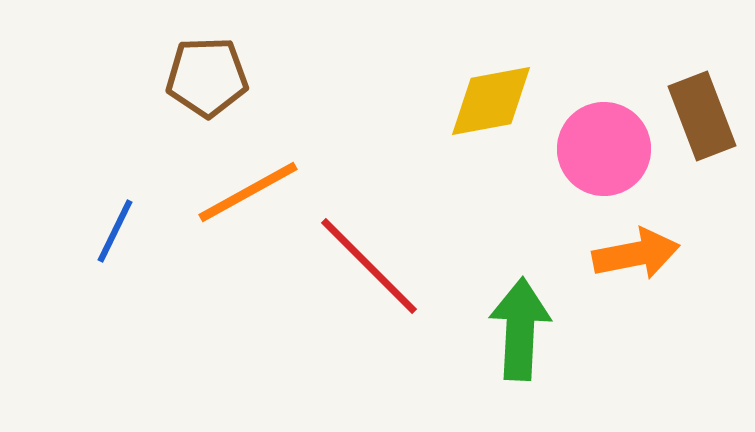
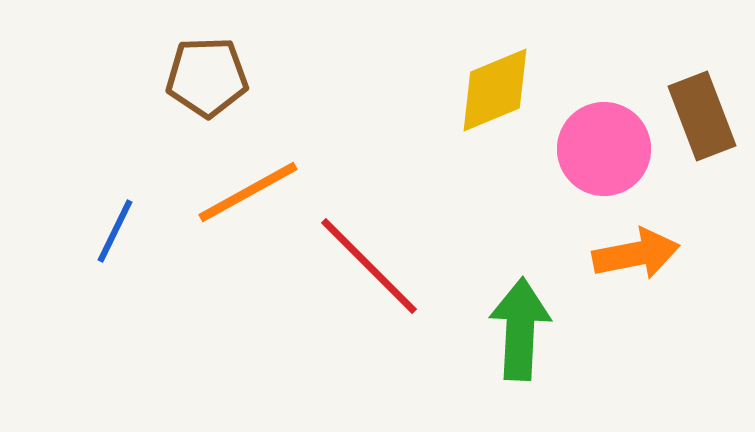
yellow diamond: moved 4 px right, 11 px up; rotated 12 degrees counterclockwise
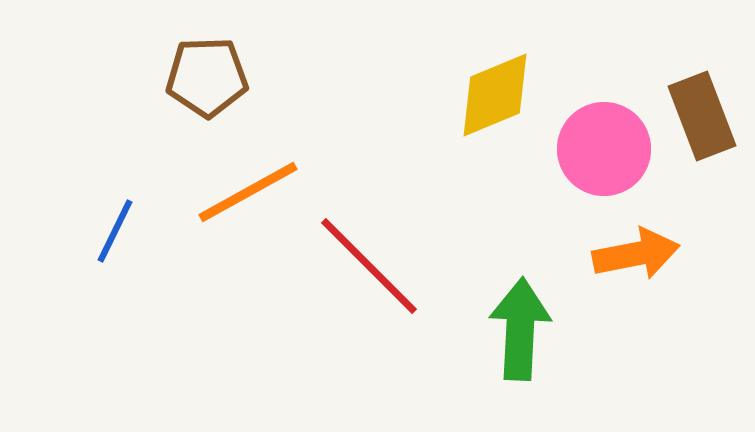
yellow diamond: moved 5 px down
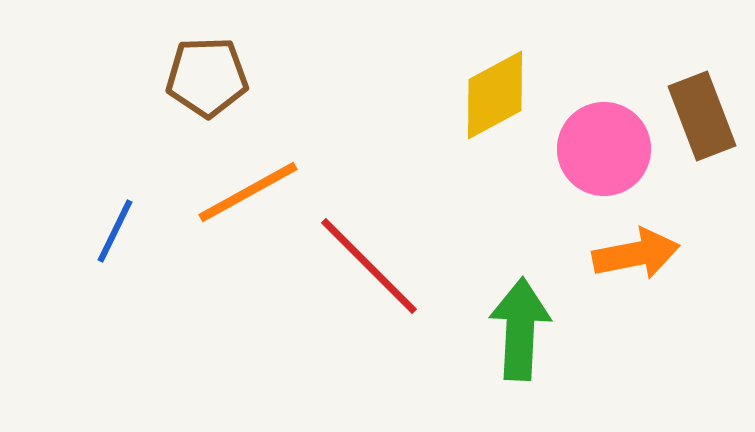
yellow diamond: rotated 6 degrees counterclockwise
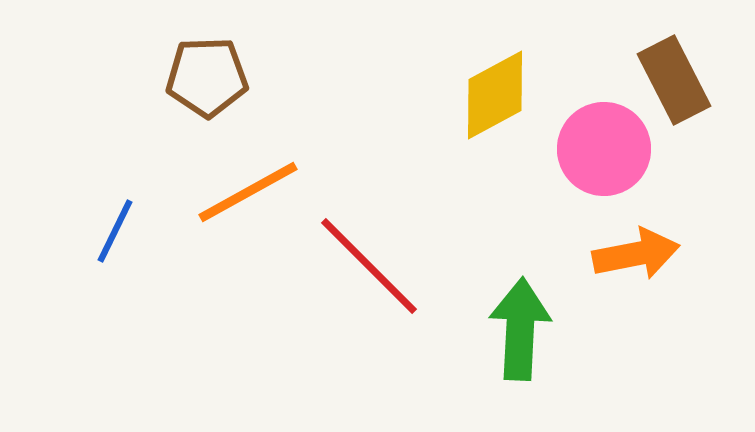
brown rectangle: moved 28 px left, 36 px up; rotated 6 degrees counterclockwise
